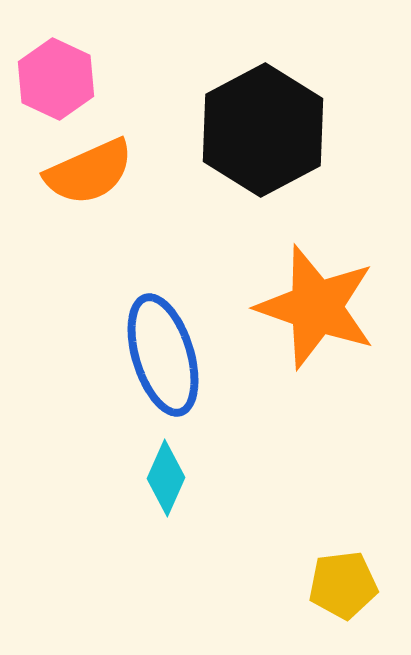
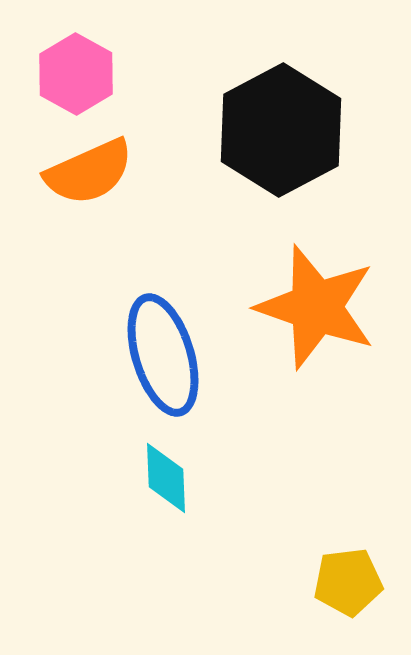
pink hexagon: moved 20 px right, 5 px up; rotated 4 degrees clockwise
black hexagon: moved 18 px right
cyan diamond: rotated 26 degrees counterclockwise
yellow pentagon: moved 5 px right, 3 px up
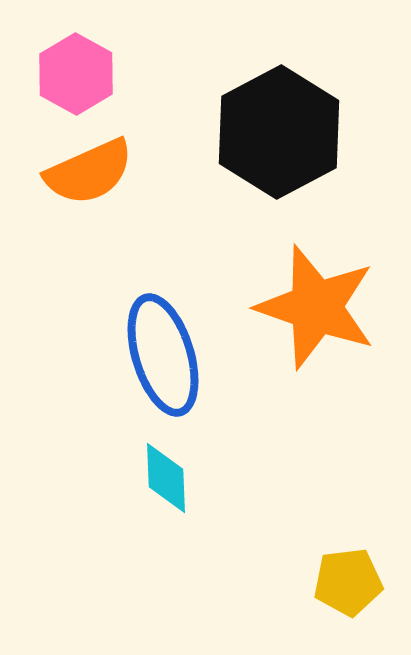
black hexagon: moved 2 px left, 2 px down
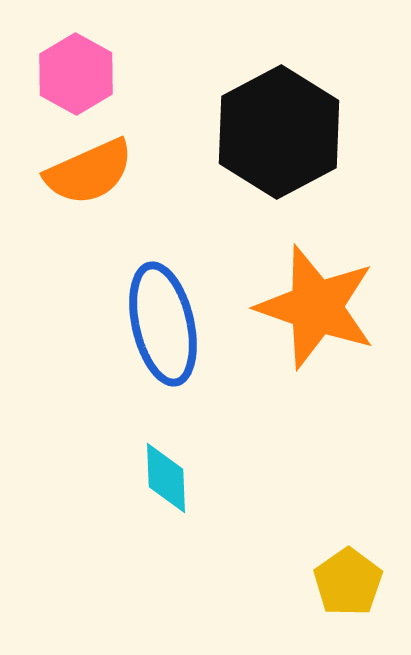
blue ellipse: moved 31 px up; rotated 4 degrees clockwise
yellow pentagon: rotated 28 degrees counterclockwise
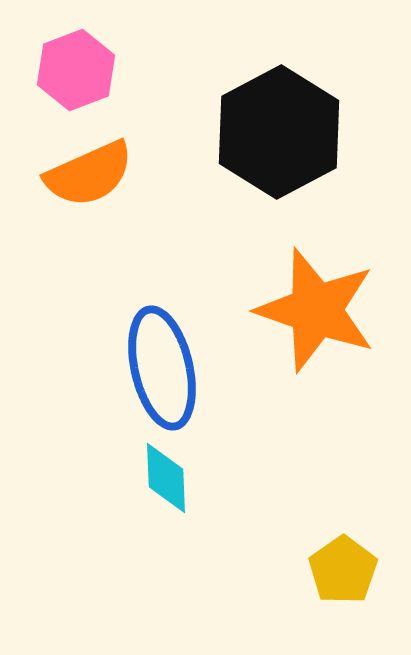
pink hexagon: moved 4 px up; rotated 10 degrees clockwise
orange semicircle: moved 2 px down
orange star: moved 3 px down
blue ellipse: moved 1 px left, 44 px down
yellow pentagon: moved 5 px left, 12 px up
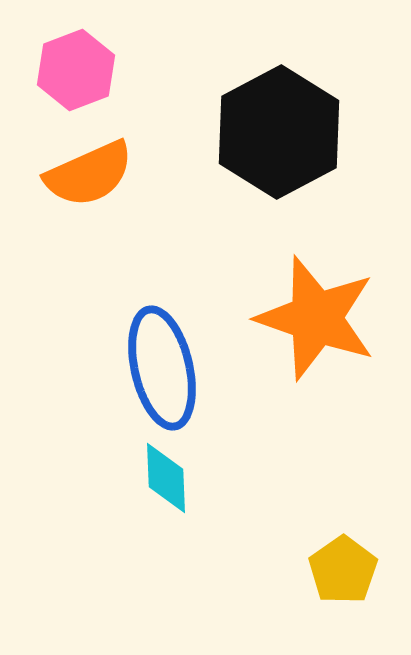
orange star: moved 8 px down
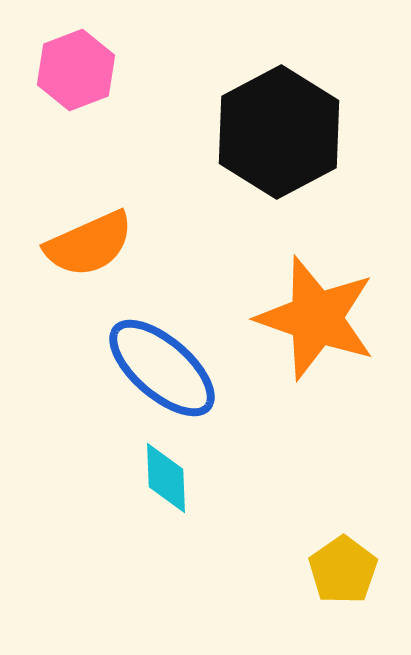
orange semicircle: moved 70 px down
blue ellipse: rotated 36 degrees counterclockwise
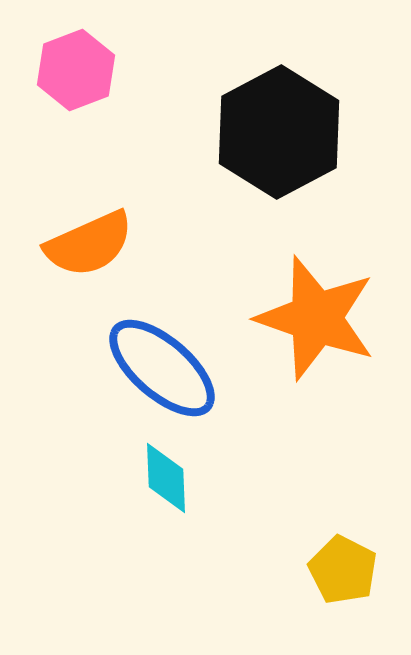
yellow pentagon: rotated 10 degrees counterclockwise
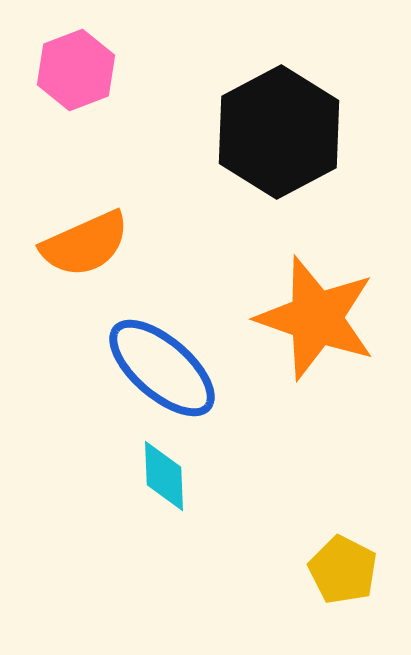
orange semicircle: moved 4 px left
cyan diamond: moved 2 px left, 2 px up
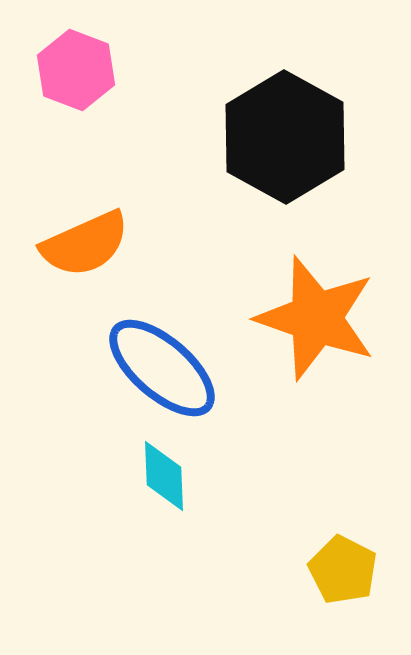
pink hexagon: rotated 18 degrees counterclockwise
black hexagon: moved 6 px right, 5 px down; rotated 3 degrees counterclockwise
